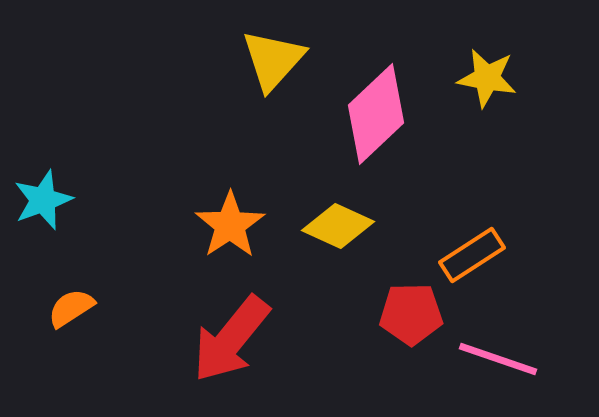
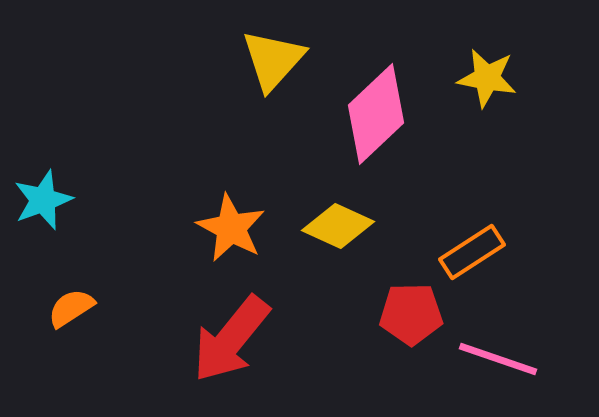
orange star: moved 1 px right, 3 px down; rotated 10 degrees counterclockwise
orange rectangle: moved 3 px up
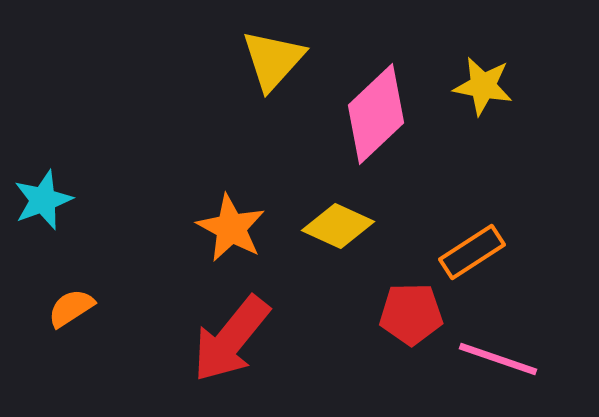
yellow star: moved 4 px left, 8 px down
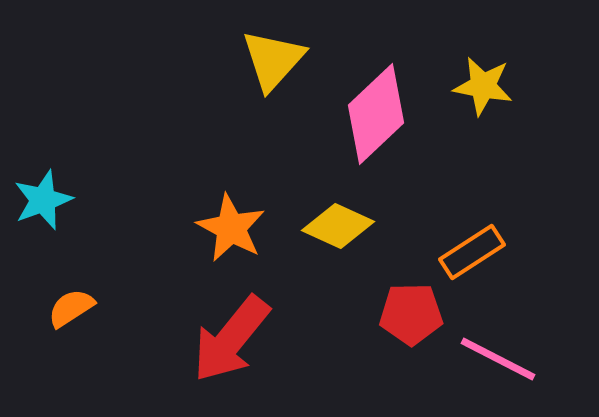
pink line: rotated 8 degrees clockwise
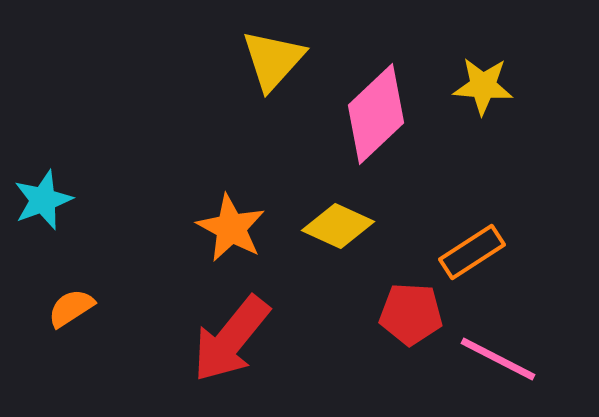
yellow star: rotated 6 degrees counterclockwise
red pentagon: rotated 4 degrees clockwise
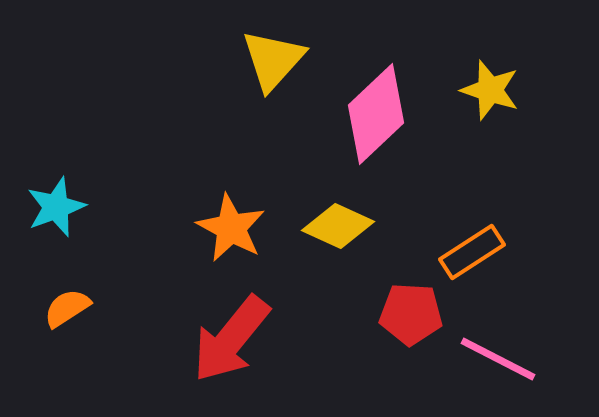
yellow star: moved 7 px right, 4 px down; rotated 14 degrees clockwise
cyan star: moved 13 px right, 7 px down
orange semicircle: moved 4 px left
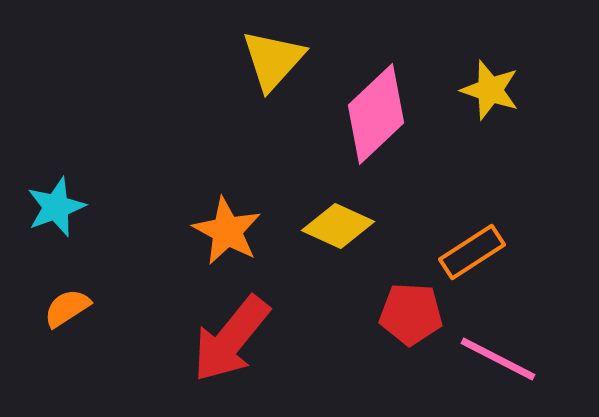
orange star: moved 4 px left, 3 px down
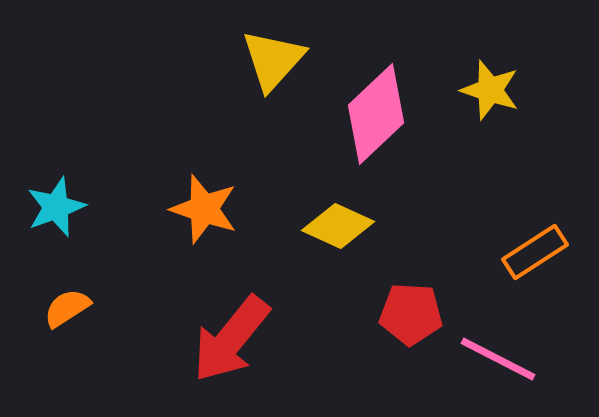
orange star: moved 23 px left, 22 px up; rotated 10 degrees counterclockwise
orange rectangle: moved 63 px right
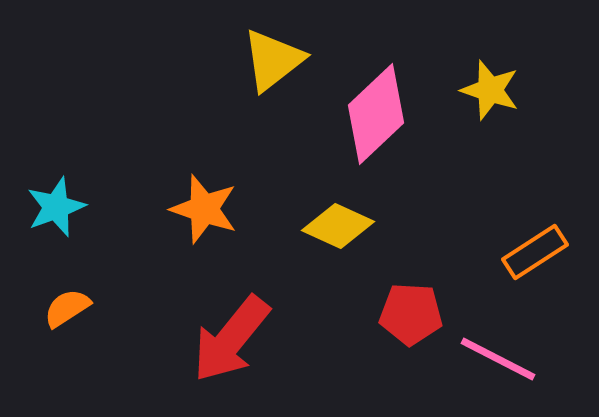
yellow triangle: rotated 10 degrees clockwise
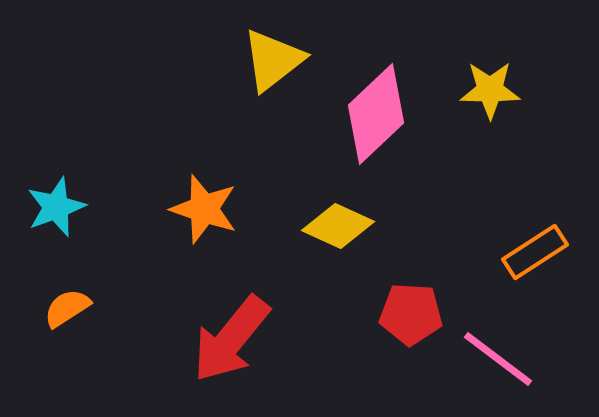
yellow star: rotated 18 degrees counterclockwise
pink line: rotated 10 degrees clockwise
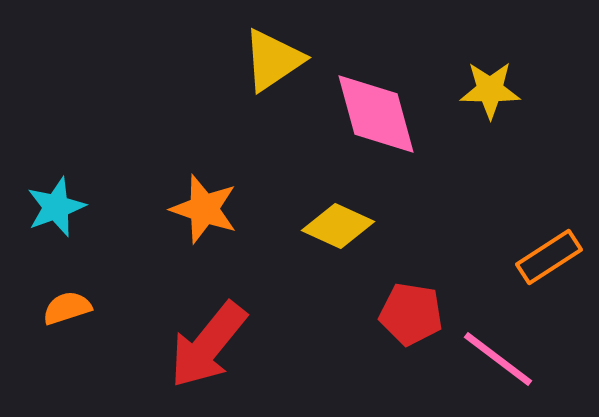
yellow triangle: rotated 4 degrees clockwise
pink diamond: rotated 62 degrees counterclockwise
orange rectangle: moved 14 px right, 5 px down
orange semicircle: rotated 15 degrees clockwise
red pentagon: rotated 6 degrees clockwise
red arrow: moved 23 px left, 6 px down
